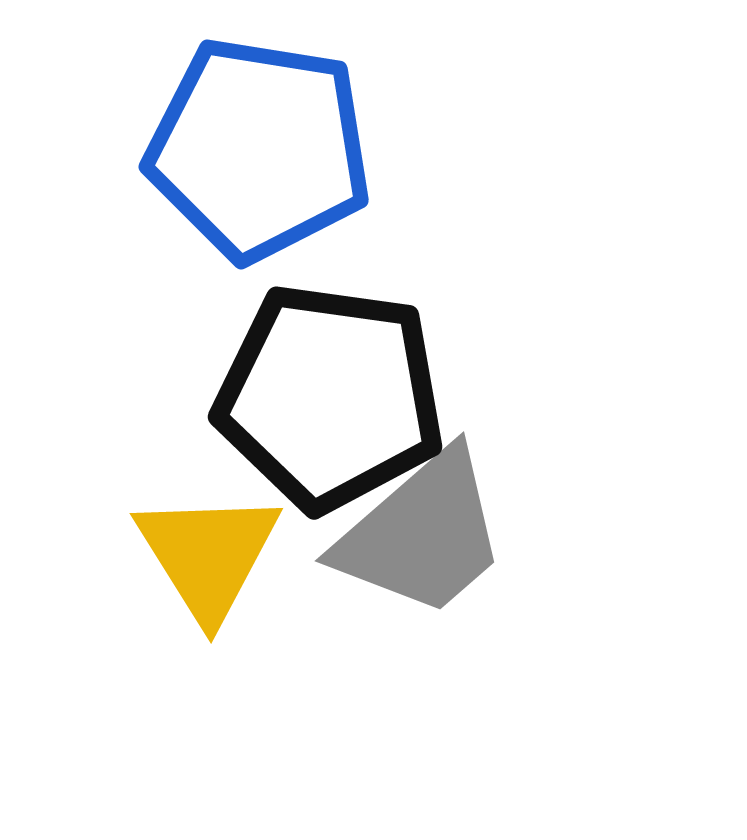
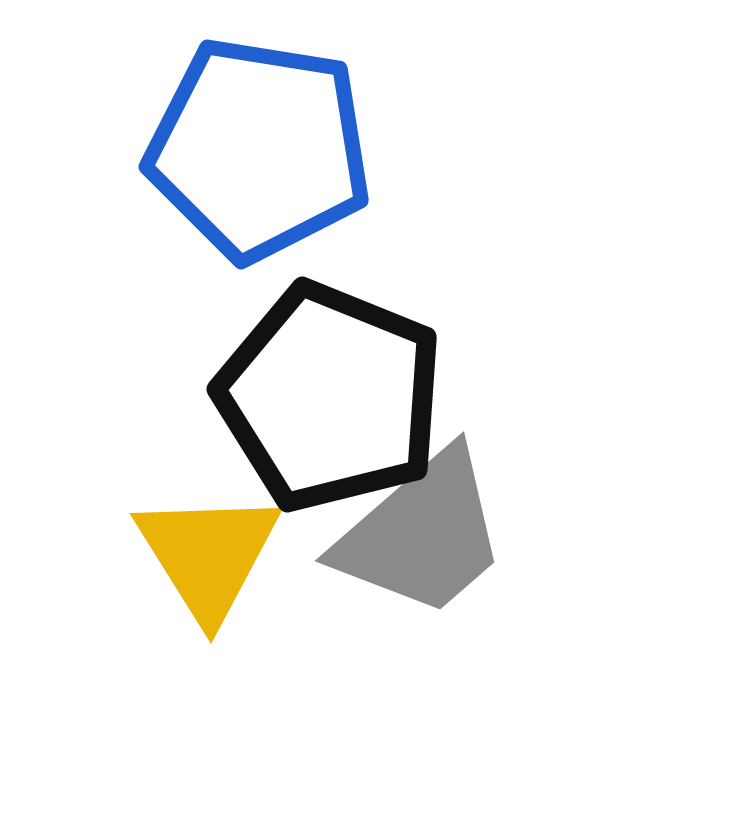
black pentagon: rotated 14 degrees clockwise
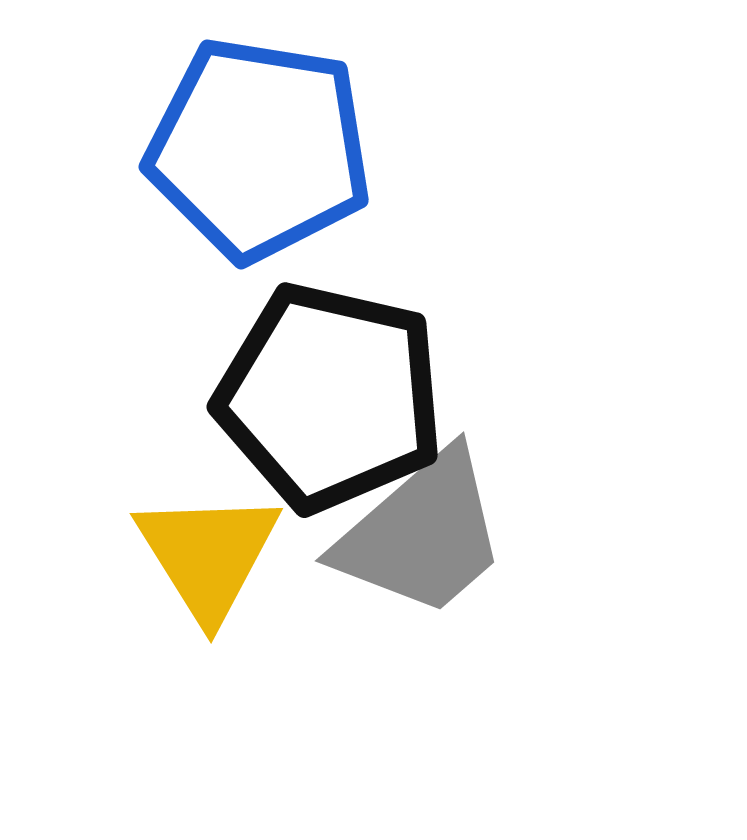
black pentagon: rotated 9 degrees counterclockwise
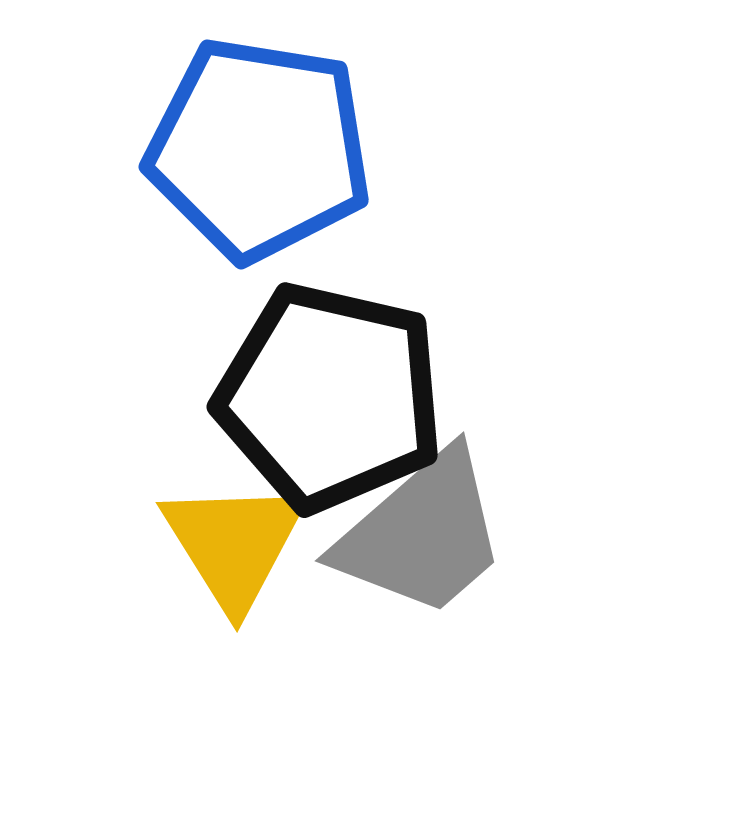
yellow triangle: moved 26 px right, 11 px up
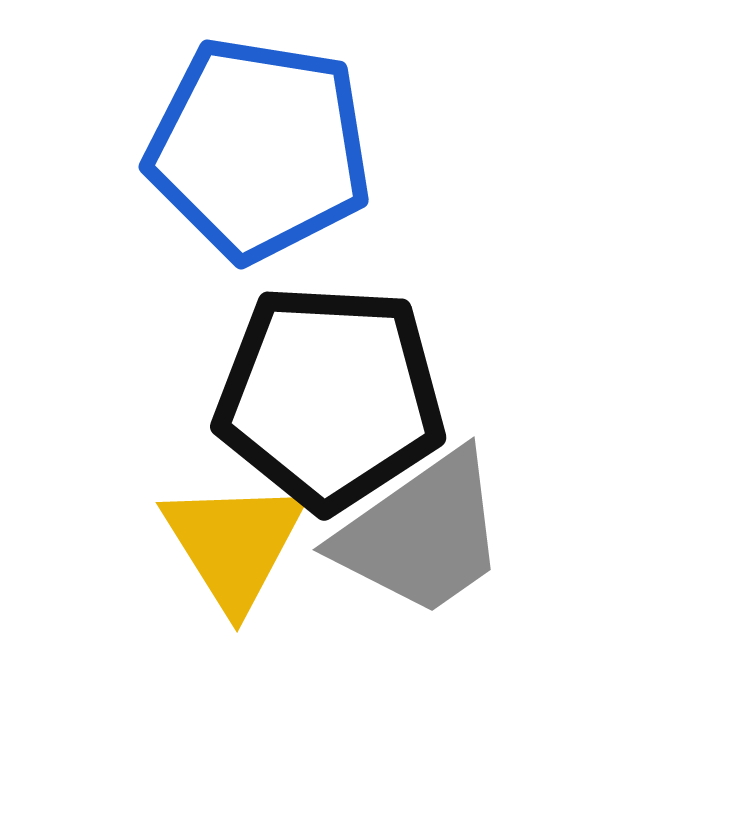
black pentagon: rotated 10 degrees counterclockwise
gray trapezoid: rotated 6 degrees clockwise
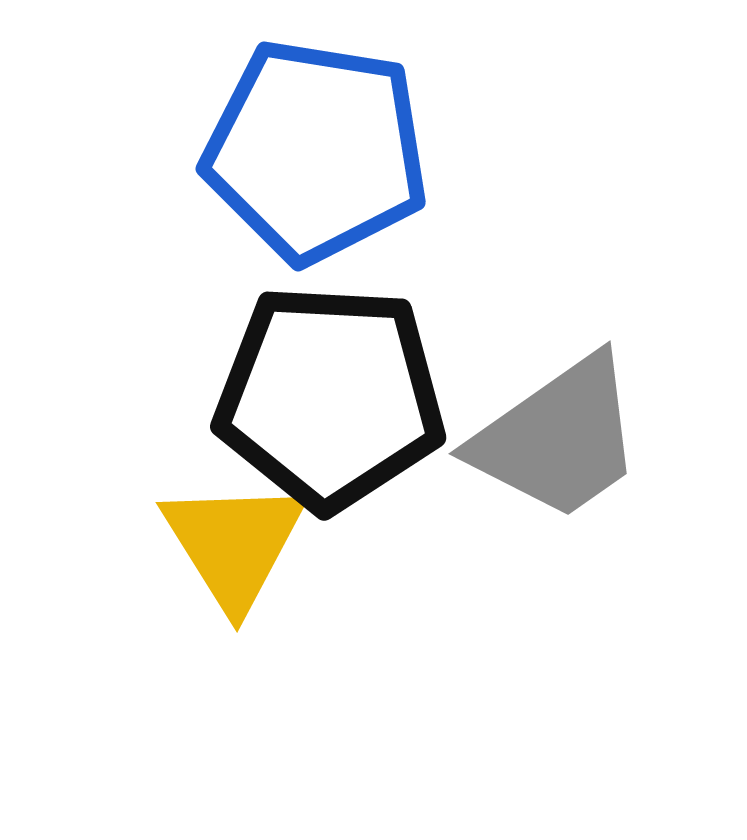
blue pentagon: moved 57 px right, 2 px down
gray trapezoid: moved 136 px right, 96 px up
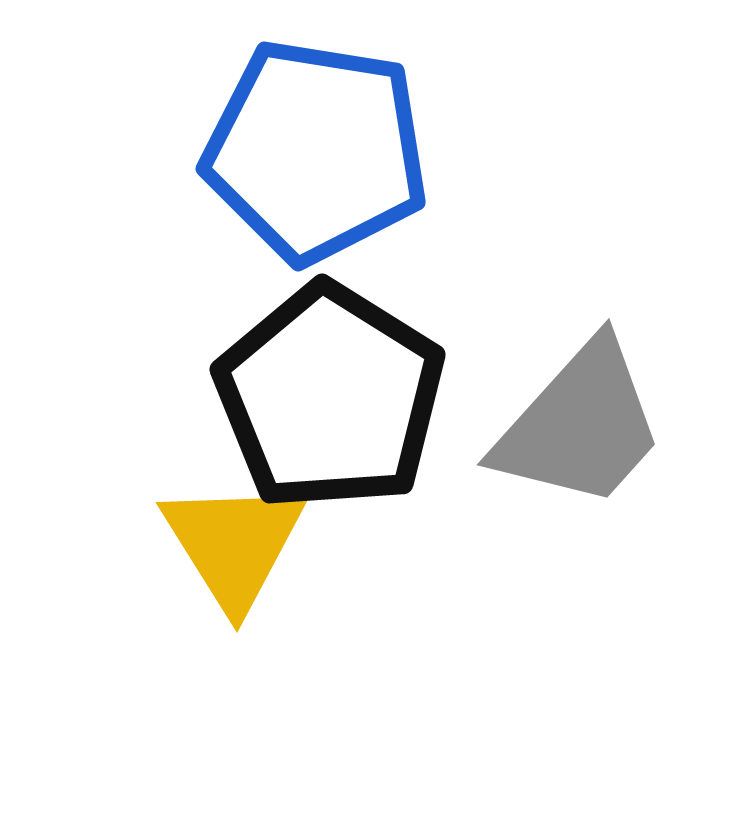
black pentagon: rotated 29 degrees clockwise
gray trapezoid: moved 22 px right, 13 px up; rotated 13 degrees counterclockwise
